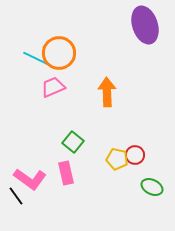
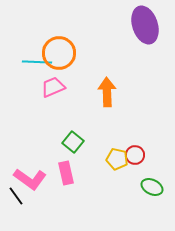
cyan line: moved 3 px down; rotated 24 degrees counterclockwise
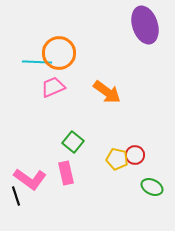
orange arrow: rotated 128 degrees clockwise
black line: rotated 18 degrees clockwise
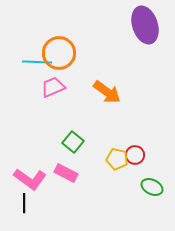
pink rectangle: rotated 50 degrees counterclockwise
black line: moved 8 px right, 7 px down; rotated 18 degrees clockwise
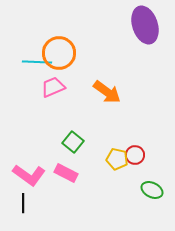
pink L-shape: moved 1 px left, 4 px up
green ellipse: moved 3 px down
black line: moved 1 px left
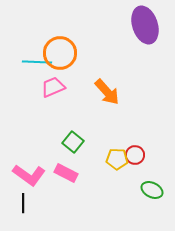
orange circle: moved 1 px right
orange arrow: rotated 12 degrees clockwise
yellow pentagon: rotated 10 degrees counterclockwise
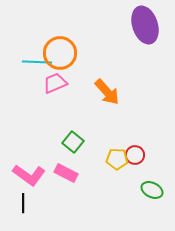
pink trapezoid: moved 2 px right, 4 px up
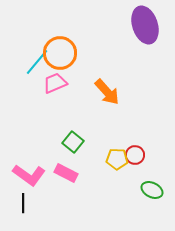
cyan line: rotated 52 degrees counterclockwise
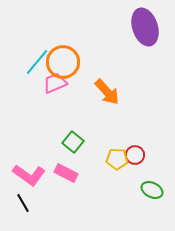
purple ellipse: moved 2 px down
orange circle: moved 3 px right, 9 px down
black line: rotated 30 degrees counterclockwise
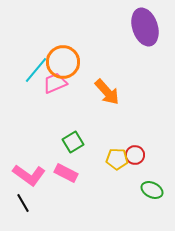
cyan line: moved 1 px left, 8 px down
green square: rotated 20 degrees clockwise
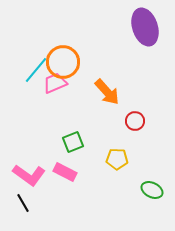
green square: rotated 10 degrees clockwise
red circle: moved 34 px up
pink rectangle: moved 1 px left, 1 px up
